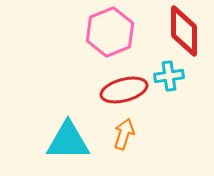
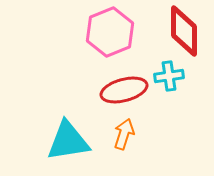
cyan triangle: rotated 9 degrees counterclockwise
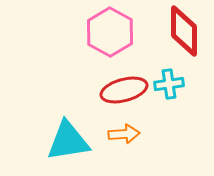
pink hexagon: rotated 9 degrees counterclockwise
cyan cross: moved 8 px down
orange arrow: rotated 68 degrees clockwise
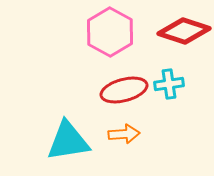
red diamond: rotated 72 degrees counterclockwise
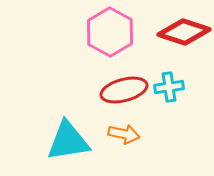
red diamond: moved 1 px down
cyan cross: moved 3 px down
orange arrow: rotated 16 degrees clockwise
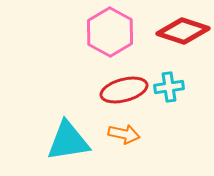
red diamond: moved 1 px left, 1 px up
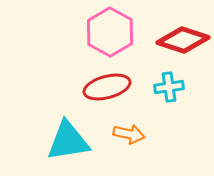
red diamond: moved 9 px down
red ellipse: moved 17 px left, 3 px up
orange arrow: moved 5 px right
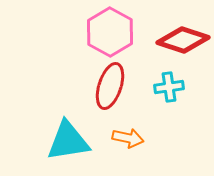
red ellipse: moved 3 px right, 1 px up; rotated 57 degrees counterclockwise
orange arrow: moved 1 px left, 4 px down
